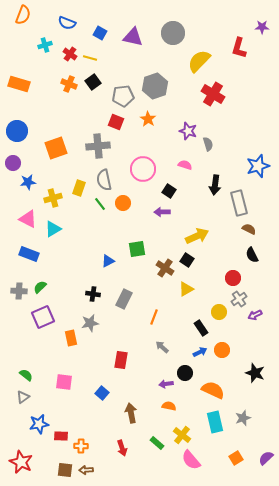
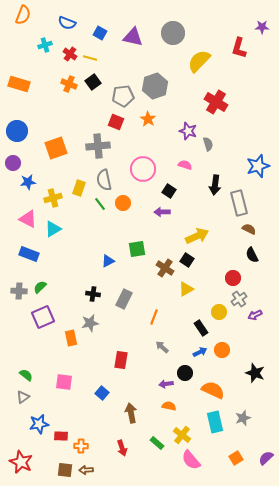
red cross at (213, 94): moved 3 px right, 8 px down
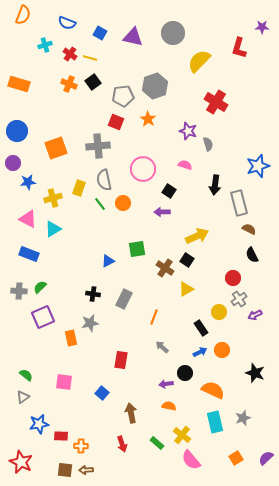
red arrow at (122, 448): moved 4 px up
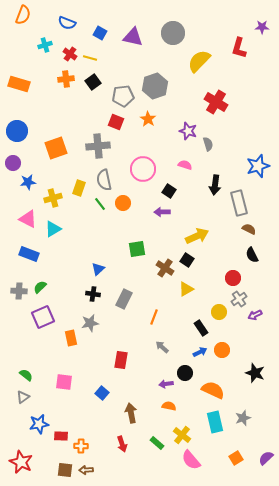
orange cross at (69, 84): moved 3 px left, 5 px up; rotated 28 degrees counterclockwise
blue triangle at (108, 261): moved 10 px left, 8 px down; rotated 16 degrees counterclockwise
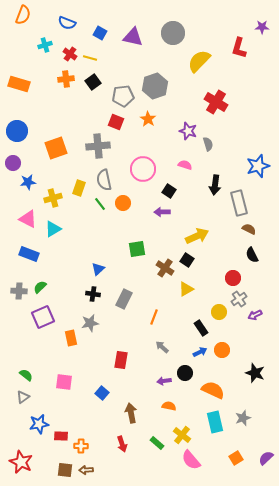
purple arrow at (166, 384): moved 2 px left, 3 px up
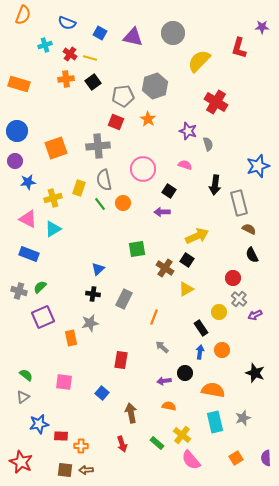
purple circle at (13, 163): moved 2 px right, 2 px up
gray cross at (19, 291): rotated 14 degrees clockwise
gray cross at (239, 299): rotated 14 degrees counterclockwise
blue arrow at (200, 352): rotated 56 degrees counterclockwise
orange semicircle at (213, 390): rotated 15 degrees counterclockwise
purple semicircle at (266, 458): rotated 49 degrees counterclockwise
